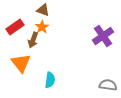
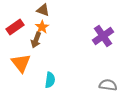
brown arrow: moved 3 px right
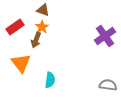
purple cross: moved 2 px right
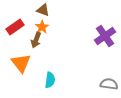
gray semicircle: moved 1 px right, 1 px up
